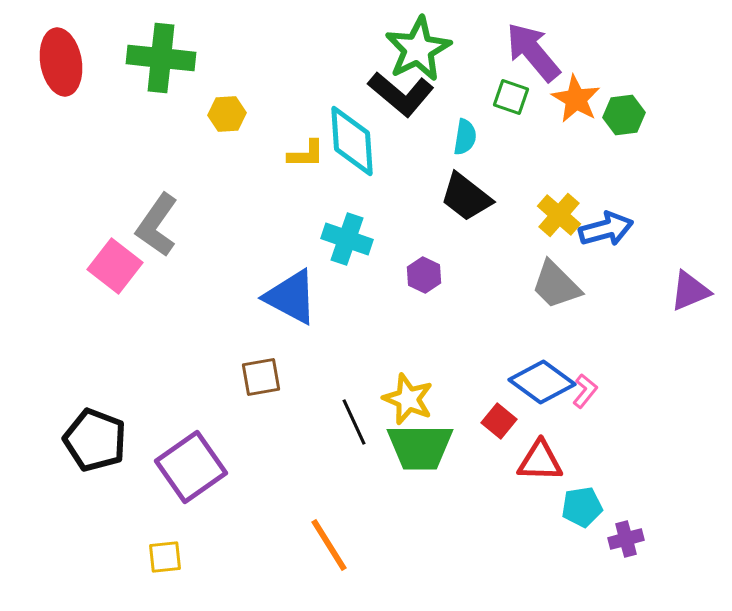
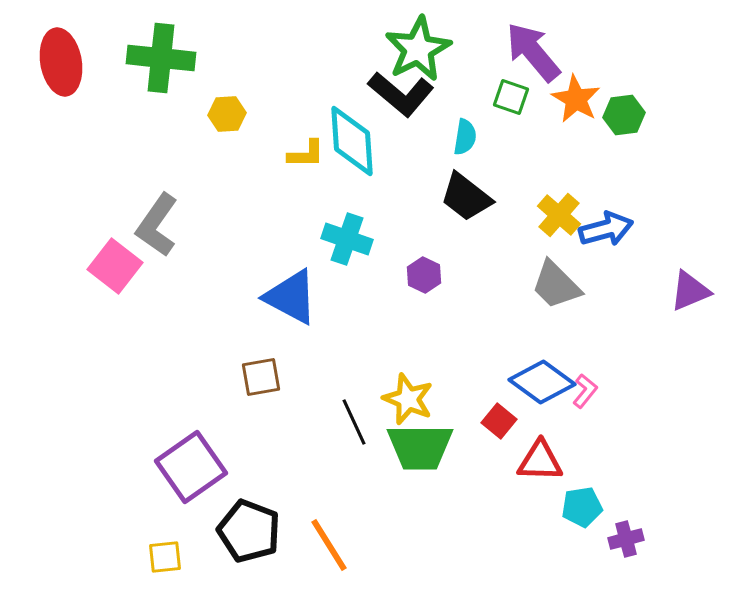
black pentagon: moved 154 px right, 91 px down
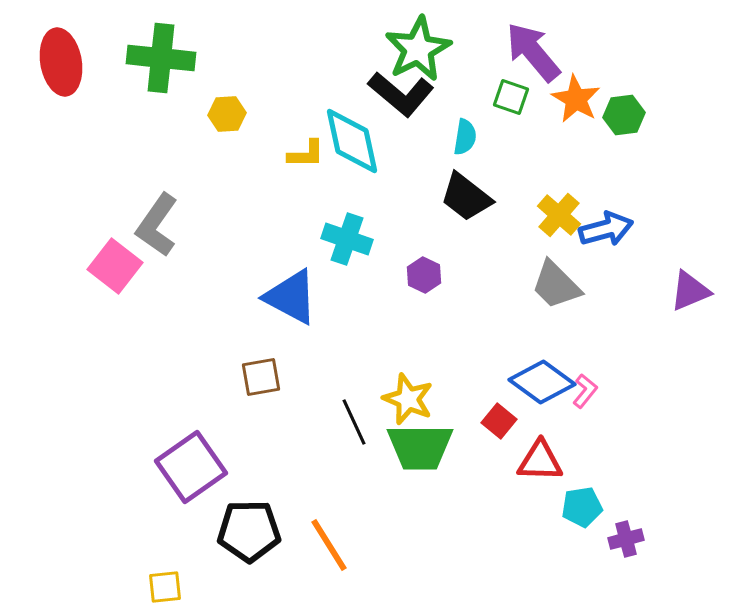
cyan diamond: rotated 8 degrees counterclockwise
black pentagon: rotated 22 degrees counterclockwise
yellow square: moved 30 px down
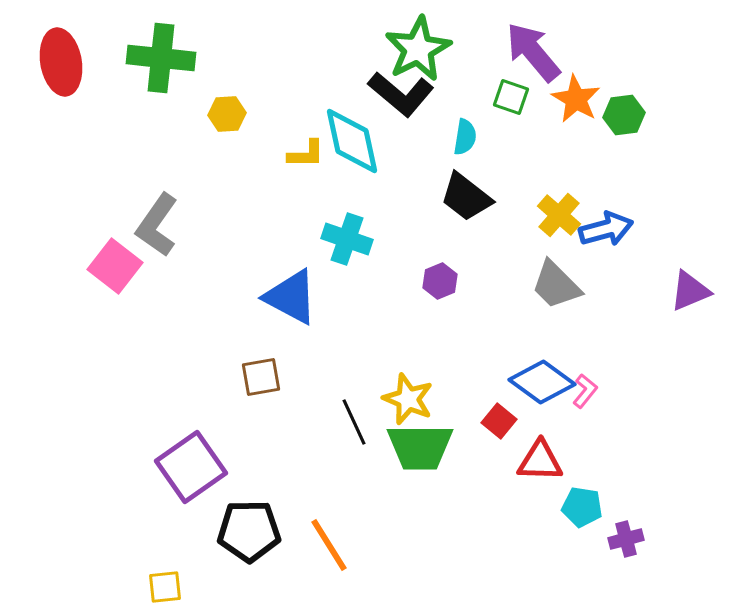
purple hexagon: moved 16 px right, 6 px down; rotated 12 degrees clockwise
cyan pentagon: rotated 18 degrees clockwise
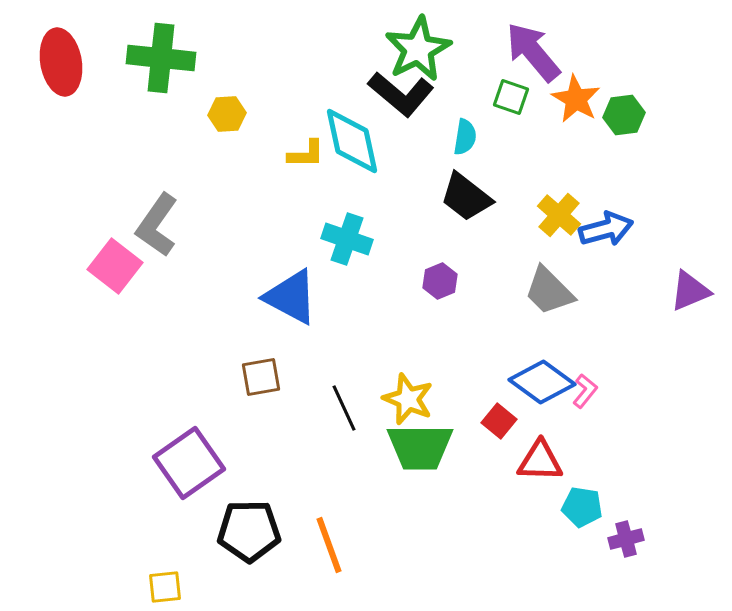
gray trapezoid: moved 7 px left, 6 px down
black line: moved 10 px left, 14 px up
purple square: moved 2 px left, 4 px up
orange line: rotated 12 degrees clockwise
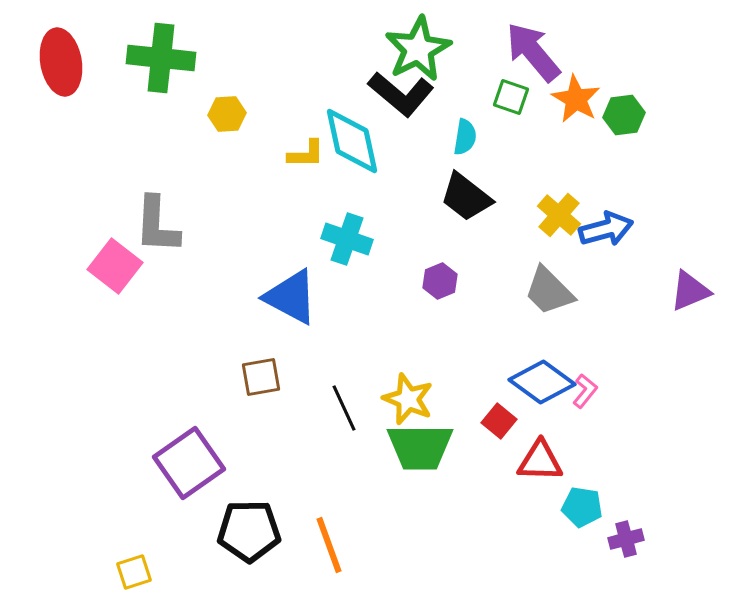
gray L-shape: rotated 32 degrees counterclockwise
yellow square: moved 31 px left, 15 px up; rotated 12 degrees counterclockwise
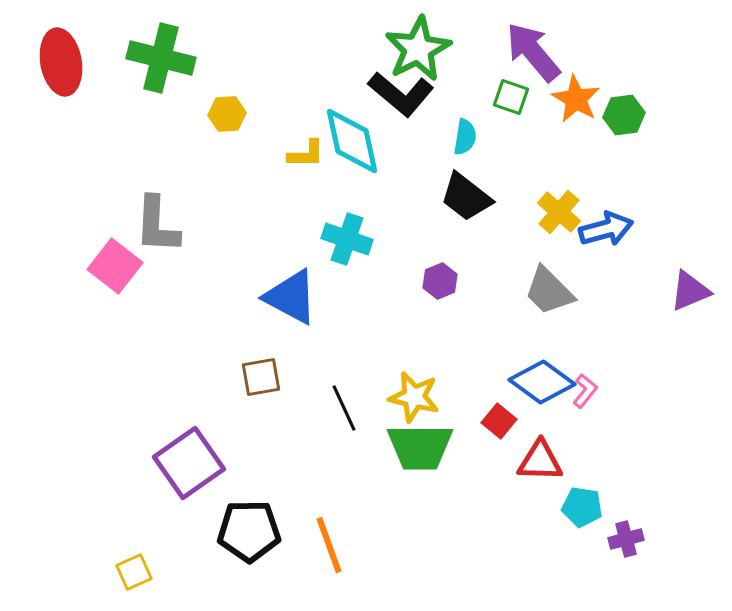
green cross: rotated 8 degrees clockwise
yellow cross: moved 3 px up
yellow star: moved 6 px right, 2 px up; rotated 9 degrees counterclockwise
yellow square: rotated 6 degrees counterclockwise
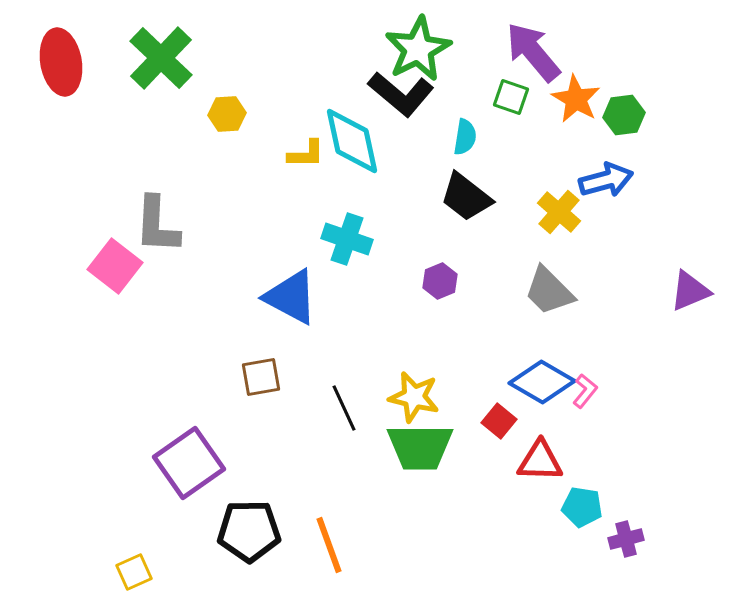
green cross: rotated 30 degrees clockwise
blue arrow: moved 49 px up
blue diamond: rotated 6 degrees counterclockwise
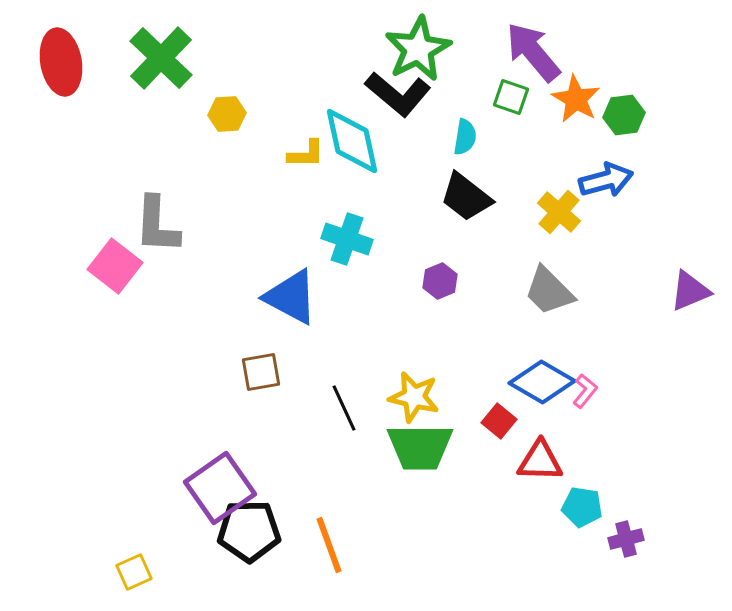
black L-shape: moved 3 px left
brown square: moved 5 px up
purple square: moved 31 px right, 25 px down
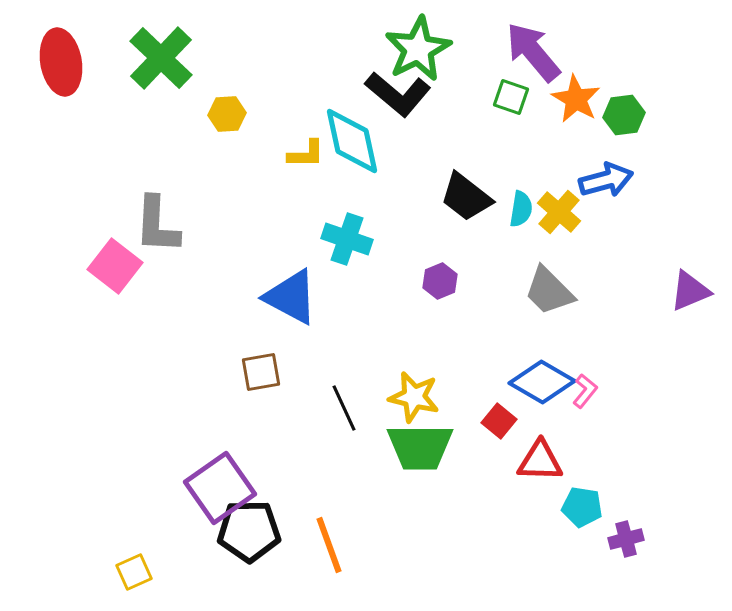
cyan semicircle: moved 56 px right, 72 px down
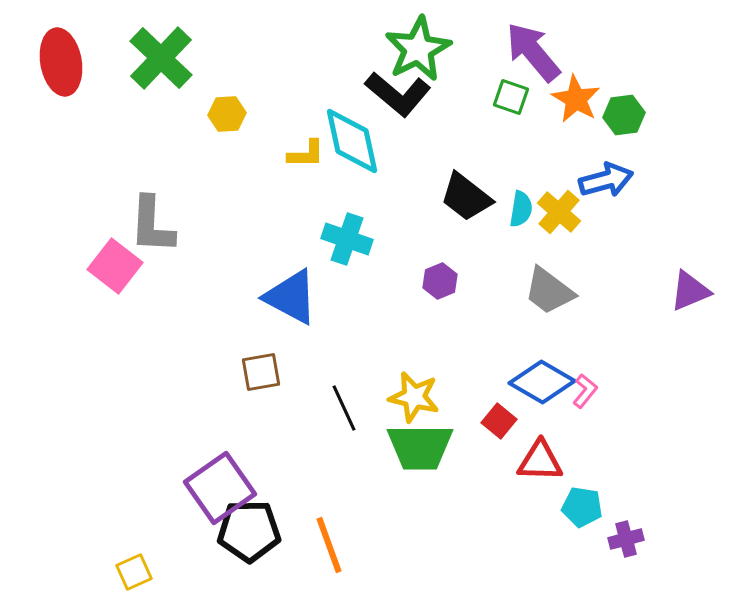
gray L-shape: moved 5 px left
gray trapezoid: rotated 8 degrees counterclockwise
